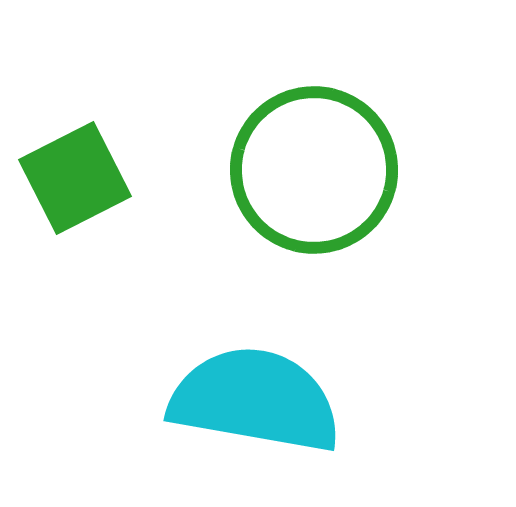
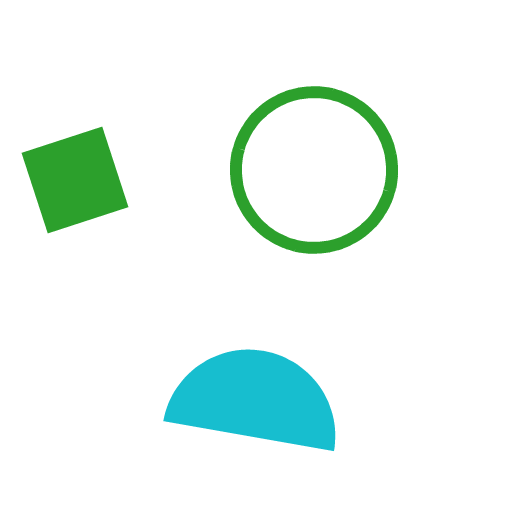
green square: moved 2 px down; rotated 9 degrees clockwise
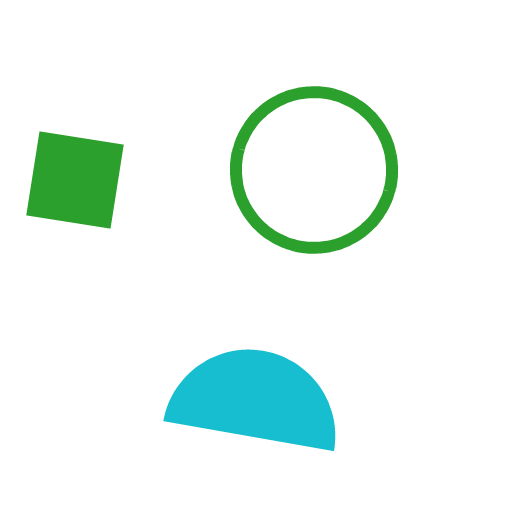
green square: rotated 27 degrees clockwise
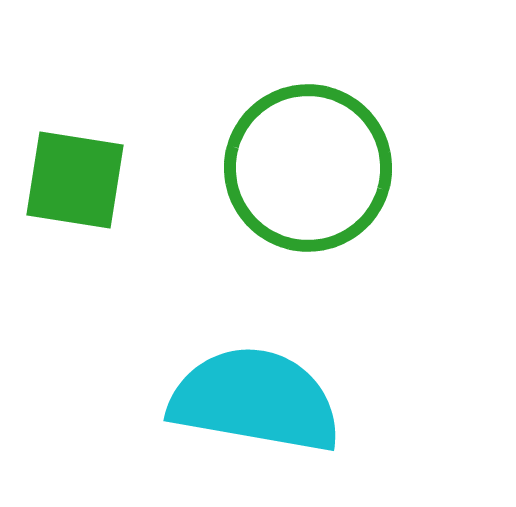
green circle: moved 6 px left, 2 px up
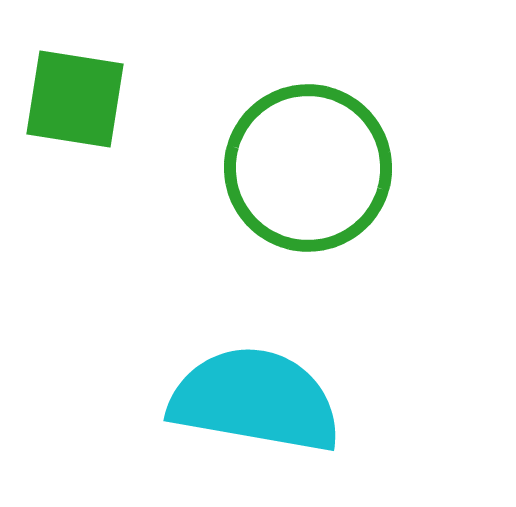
green square: moved 81 px up
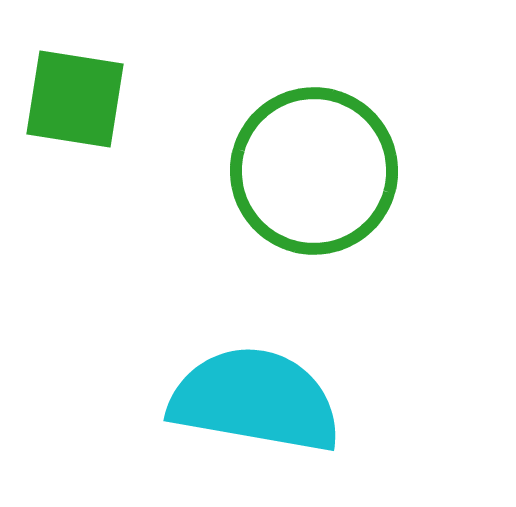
green circle: moved 6 px right, 3 px down
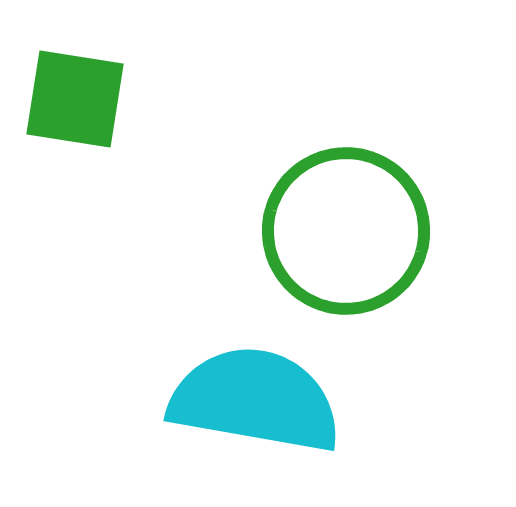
green circle: moved 32 px right, 60 px down
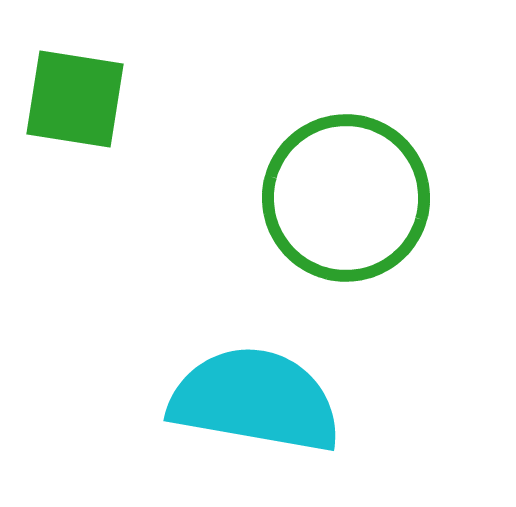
green circle: moved 33 px up
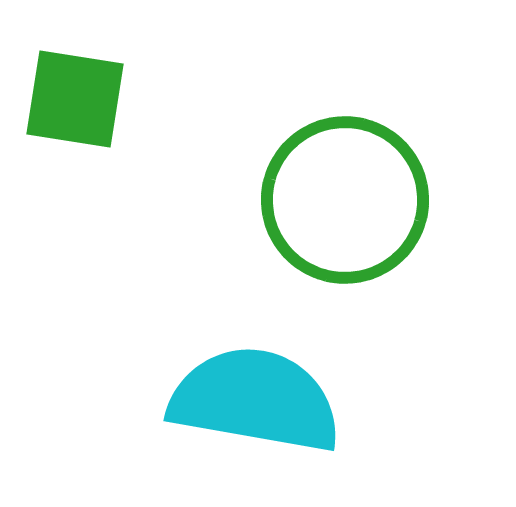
green circle: moved 1 px left, 2 px down
